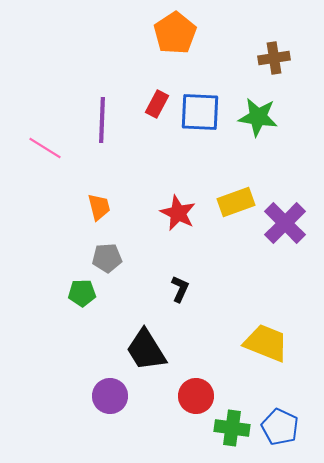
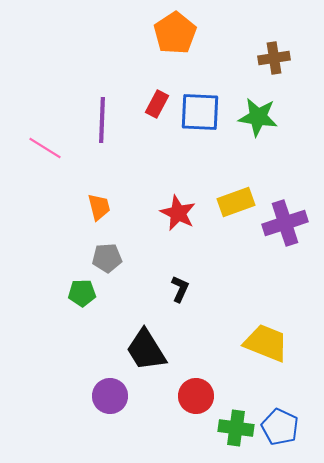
purple cross: rotated 27 degrees clockwise
green cross: moved 4 px right
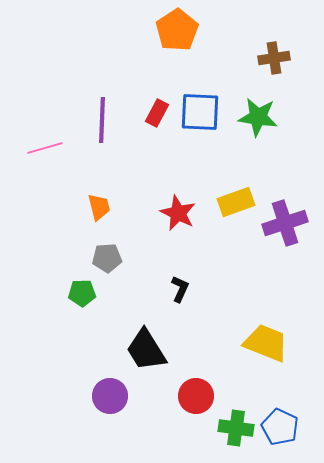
orange pentagon: moved 2 px right, 3 px up
red rectangle: moved 9 px down
pink line: rotated 48 degrees counterclockwise
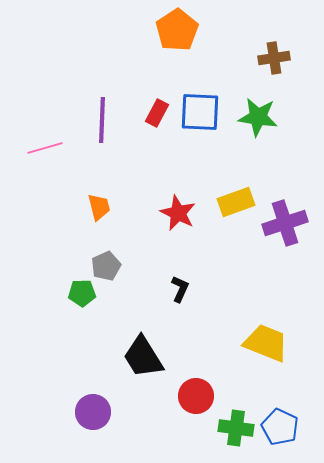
gray pentagon: moved 1 px left, 8 px down; rotated 20 degrees counterclockwise
black trapezoid: moved 3 px left, 7 px down
purple circle: moved 17 px left, 16 px down
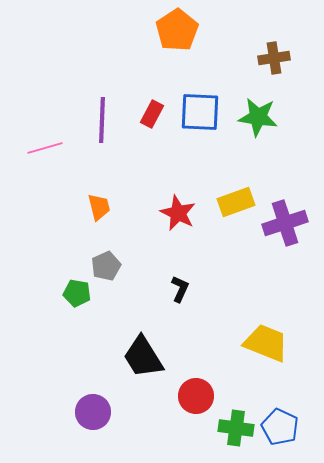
red rectangle: moved 5 px left, 1 px down
green pentagon: moved 5 px left; rotated 12 degrees clockwise
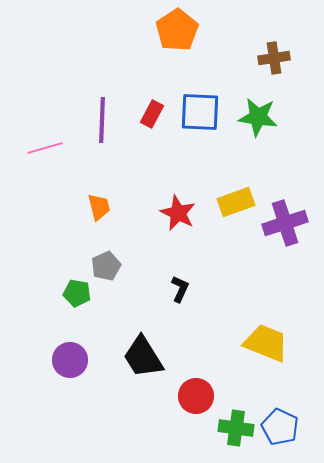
purple circle: moved 23 px left, 52 px up
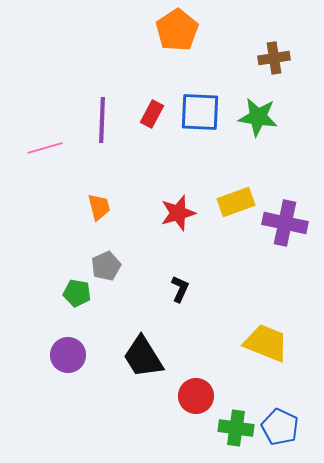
red star: rotated 30 degrees clockwise
purple cross: rotated 30 degrees clockwise
purple circle: moved 2 px left, 5 px up
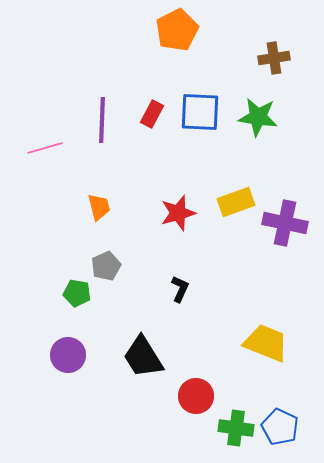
orange pentagon: rotated 6 degrees clockwise
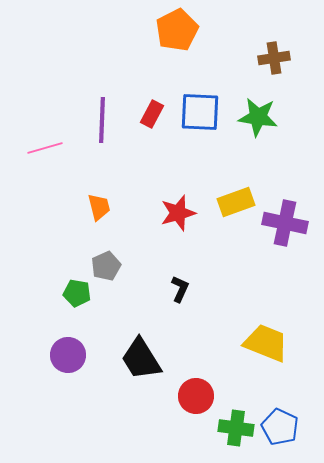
black trapezoid: moved 2 px left, 2 px down
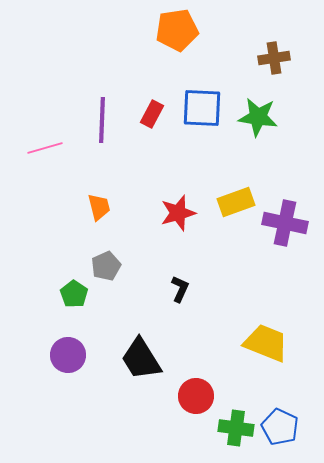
orange pentagon: rotated 18 degrees clockwise
blue square: moved 2 px right, 4 px up
green pentagon: moved 3 px left, 1 px down; rotated 24 degrees clockwise
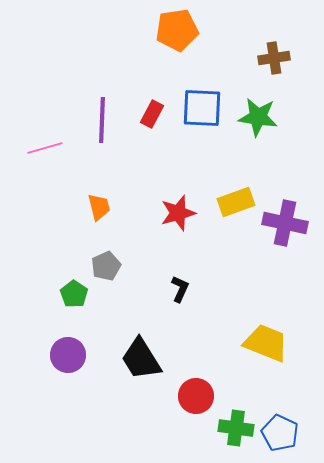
blue pentagon: moved 6 px down
